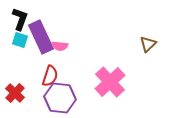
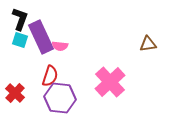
brown triangle: rotated 36 degrees clockwise
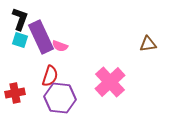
pink semicircle: rotated 14 degrees clockwise
red cross: rotated 36 degrees clockwise
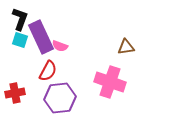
brown triangle: moved 22 px left, 3 px down
red semicircle: moved 2 px left, 5 px up; rotated 10 degrees clockwise
pink cross: rotated 28 degrees counterclockwise
purple hexagon: rotated 12 degrees counterclockwise
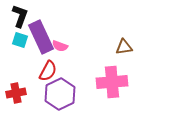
black L-shape: moved 3 px up
brown triangle: moved 2 px left
pink cross: moved 2 px right; rotated 24 degrees counterclockwise
red cross: moved 1 px right
purple hexagon: moved 4 px up; rotated 20 degrees counterclockwise
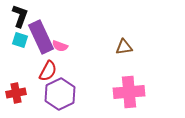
pink cross: moved 17 px right, 10 px down
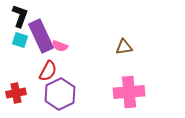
purple rectangle: moved 1 px up
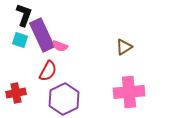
black L-shape: moved 4 px right, 1 px up
purple rectangle: moved 1 px right, 1 px up
brown triangle: rotated 24 degrees counterclockwise
purple hexagon: moved 4 px right, 5 px down
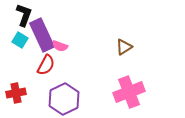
cyan square: rotated 14 degrees clockwise
red semicircle: moved 2 px left, 6 px up
pink cross: rotated 16 degrees counterclockwise
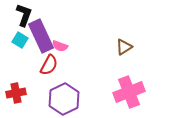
purple rectangle: moved 1 px left, 1 px down
red semicircle: moved 3 px right
